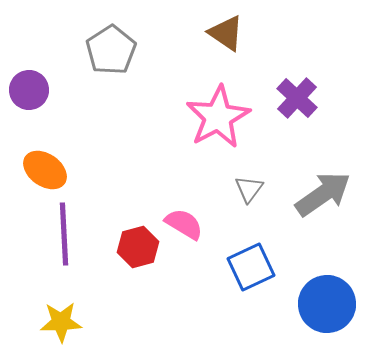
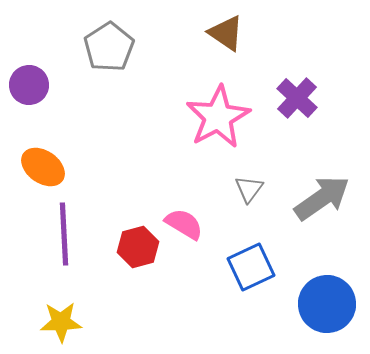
gray pentagon: moved 2 px left, 3 px up
purple circle: moved 5 px up
orange ellipse: moved 2 px left, 3 px up
gray arrow: moved 1 px left, 4 px down
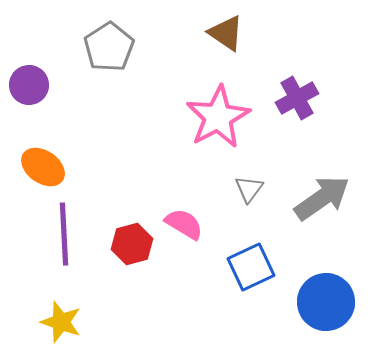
purple cross: rotated 18 degrees clockwise
red hexagon: moved 6 px left, 3 px up
blue circle: moved 1 px left, 2 px up
yellow star: rotated 21 degrees clockwise
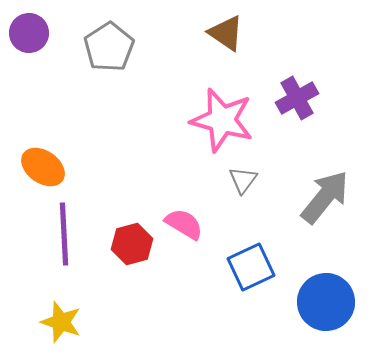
purple circle: moved 52 px up
pink star: moved 4 px right, 3 px down; rotated 28 degrees counterclockwise
gray triangle: moved 6 px left, 9 px up
gray arrow: moved 3 px right, 1 px up; rotated 16 degrees counterclockwise
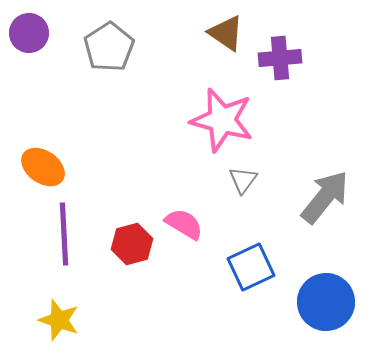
purple cross: moved 17 px left, 40 px up; rotated 24 degrees clockwise
yellow star: moved 2 px left, 2 px up
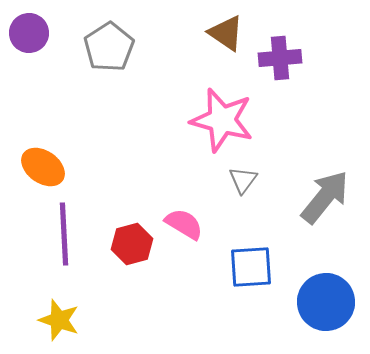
blue square: rotated 21 degrees clockwise
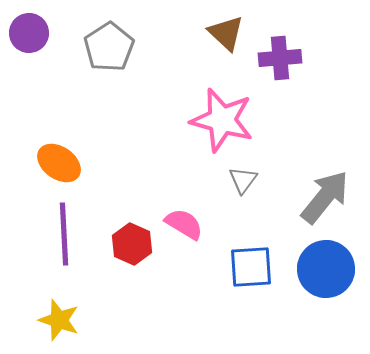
brown triangle: rotated 9 degrees clockwise
orange ellipse: moved 16 px right, 4 px up
red hexagon: rotated 21 degrees counterclockwise
blue circle: moved 33 px up
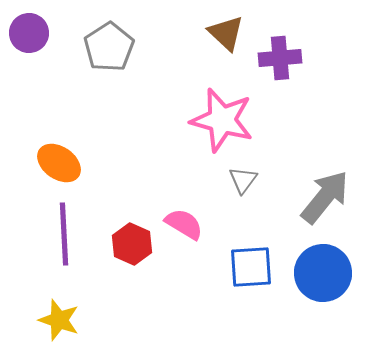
blue circle: moved 3 px left, 4 px down
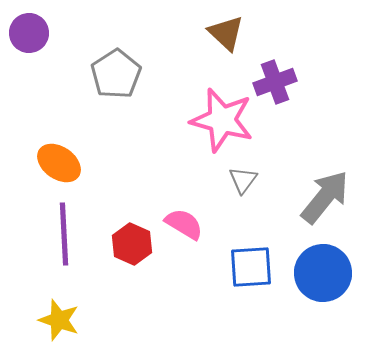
gray pentagon: moved 7 px right, 27 px down
purple cross: moved 5 px left, 24 px down; rotated 15 degrees counterclockwise
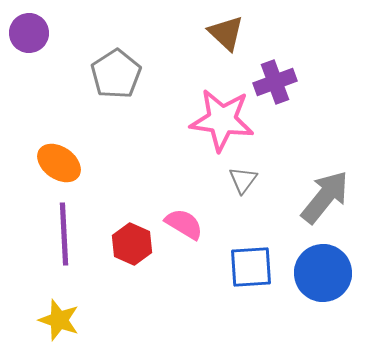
pink star: rotated 8 degrees counterclockwise
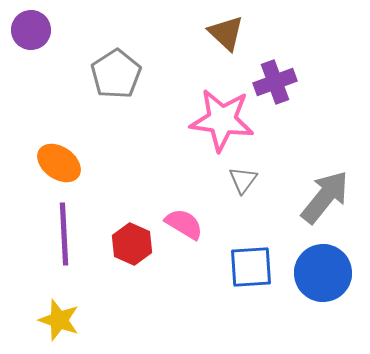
purple circle: moved 2 px right, 3 px up
